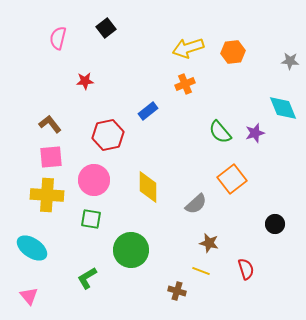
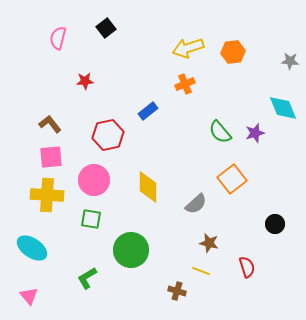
red semicircle: moved 1 px right, 2 px up
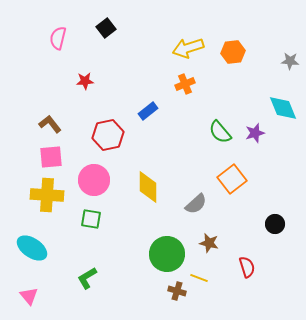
green circle: moved 36 px right, 4 px down
yellow line: moved 2 px left, 7 px down
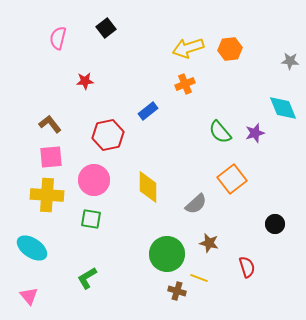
orange hexagon: moved 3 px left, 3 px up
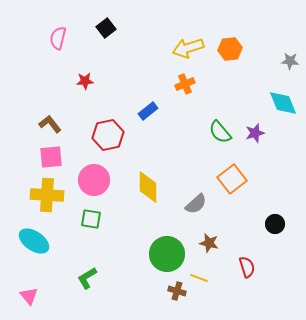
cyan diamond: moved 5 px up
cyan ellipse: moved 2 px right, 7 px up
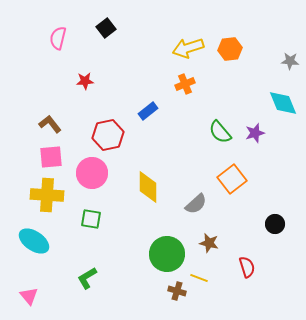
pink circle: moved 2 px left, 7 px up
